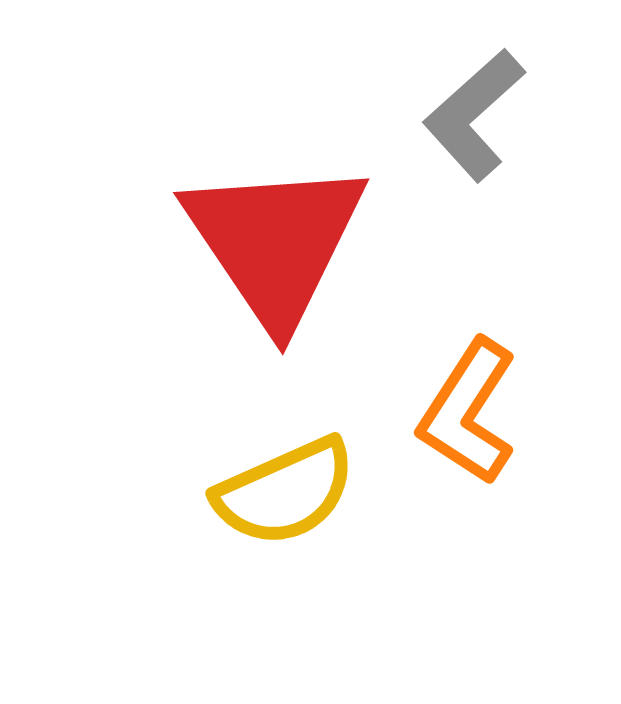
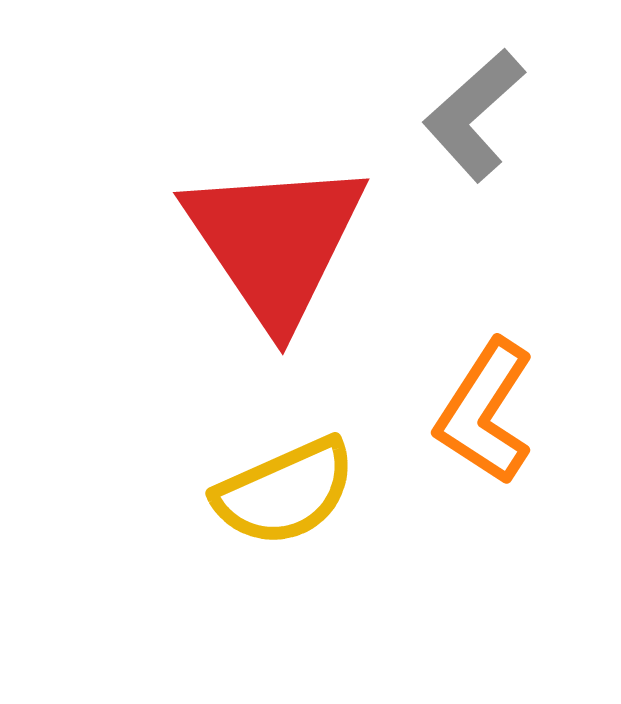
orange L-shape: moved 17 px right
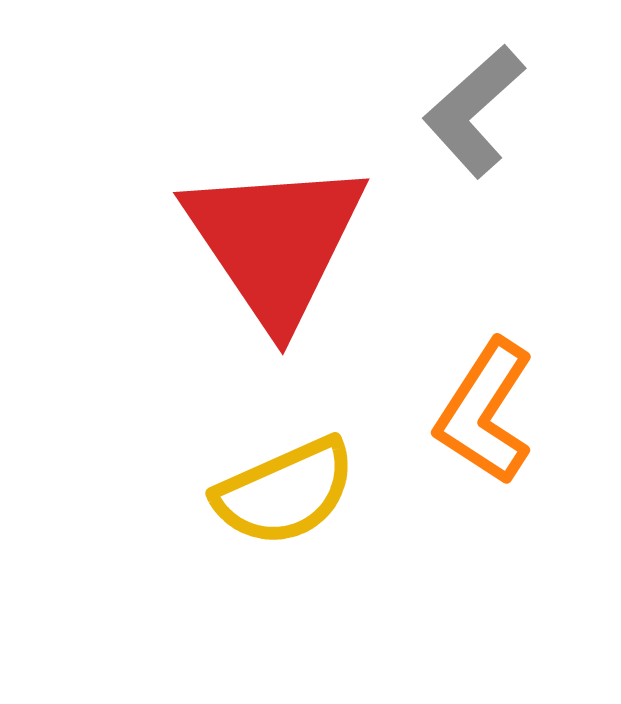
gray L-shape: moved 4 px up
